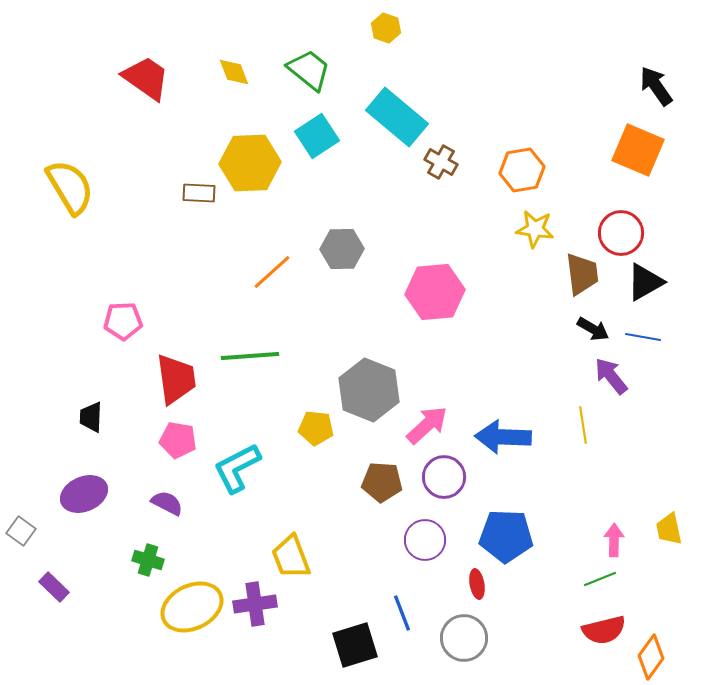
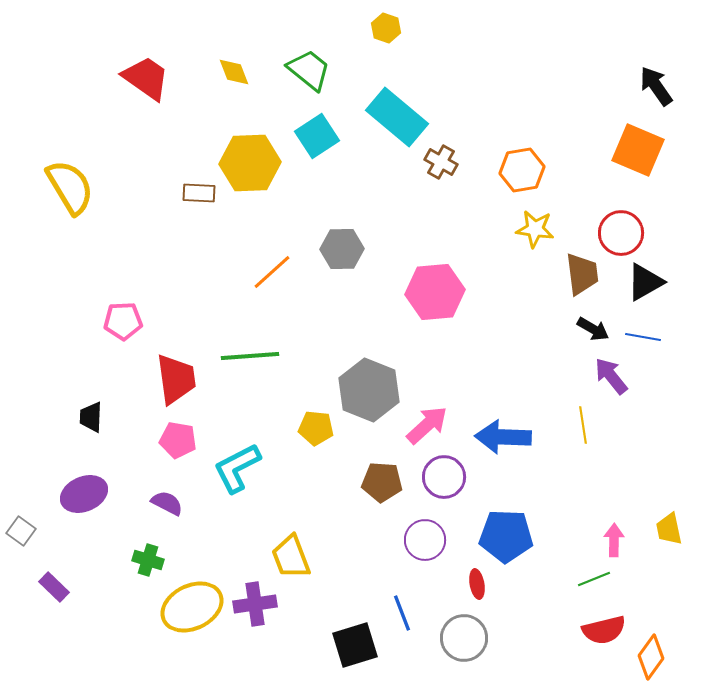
green line at (600, 579): moved 6 px left
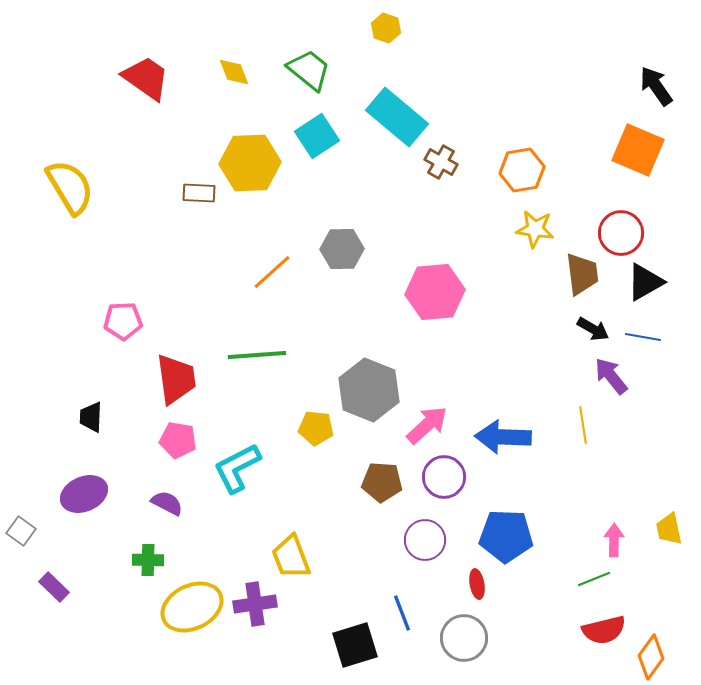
green line at (250, 356): moved 7 px right, 1 px up
green cross at (148, 560): rotated 16 degrees counterclockwise
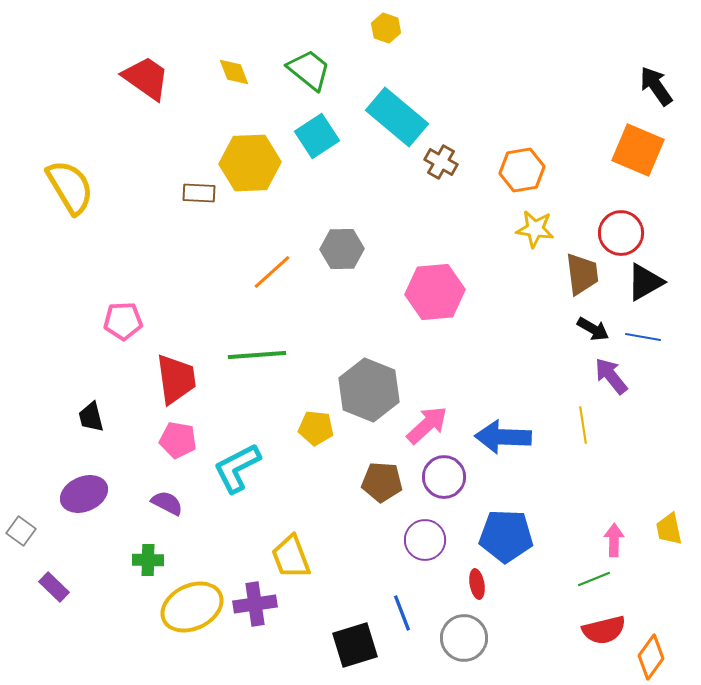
black trapezoid at (91, 417): rotated 16 degrees counterclockwise
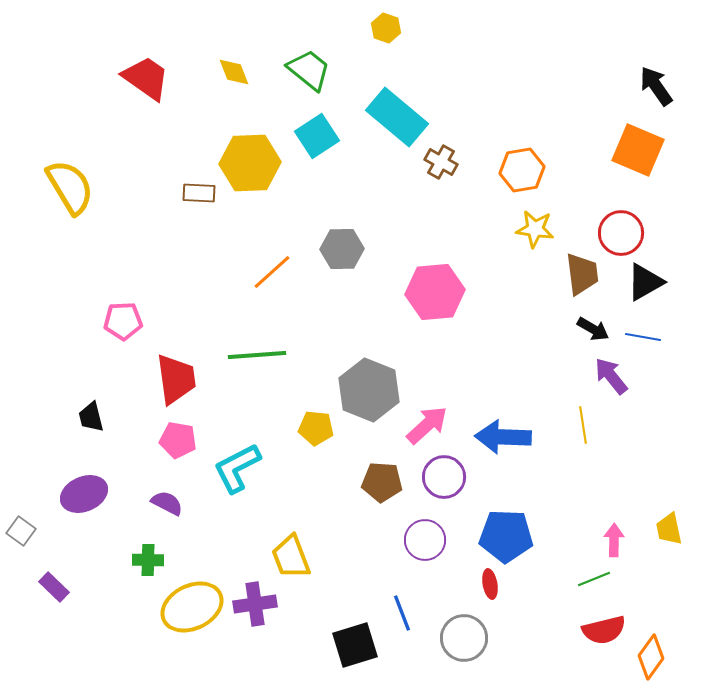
red ellipse at (477, 584): moved 13 px right
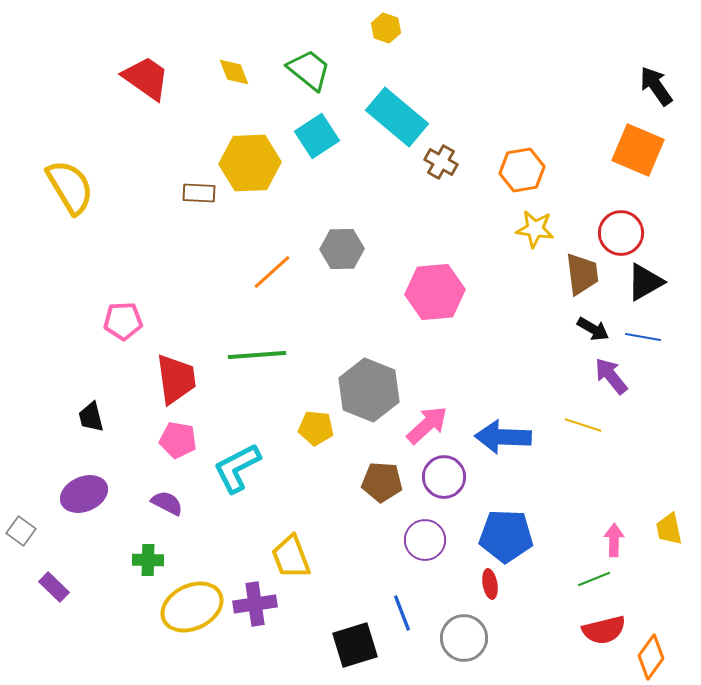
yellow line at (583, 425): rotated 63 degrees counterclockwise
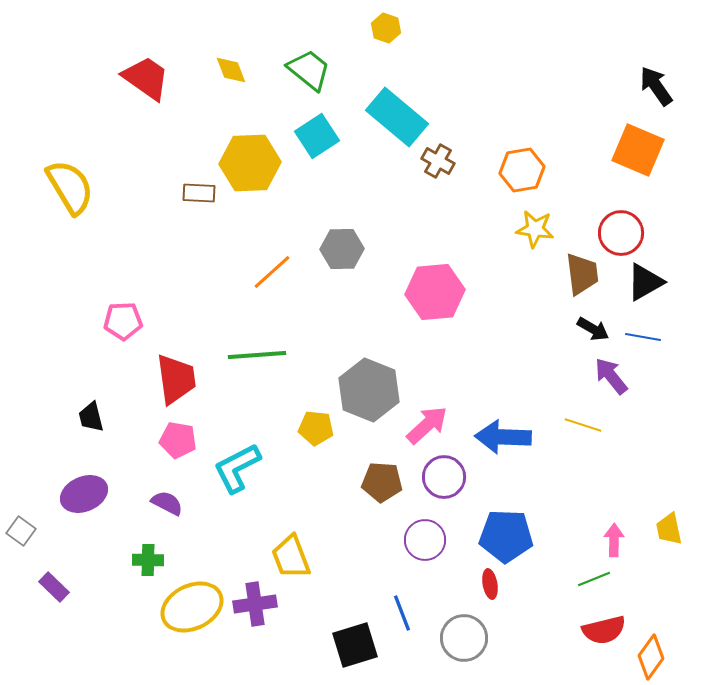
yellow diamond at (234, 72): moved 3 px left, 2 px up
brown cross at (441, 162): moved 3 px left, 1 px up
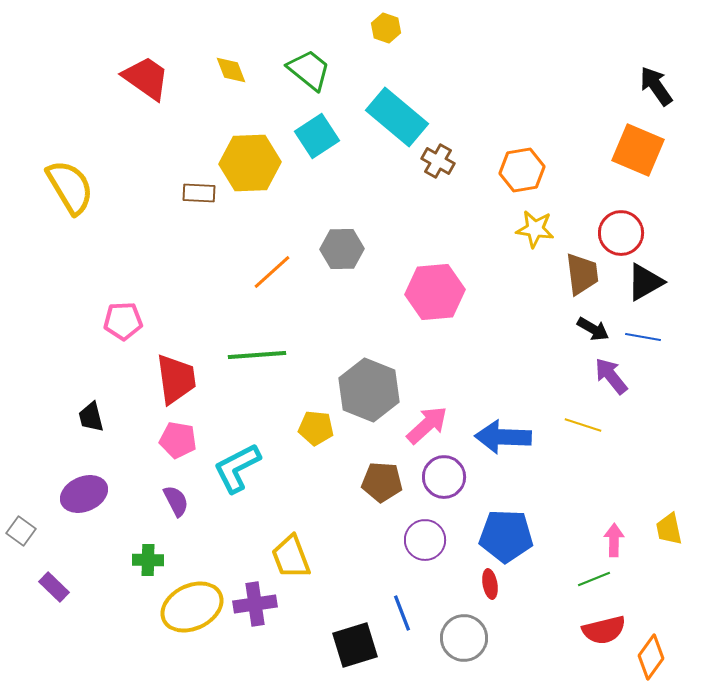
purple semicircle at (167, 503): moved 9 px right, 2 px up; rotated 36 degrees clockwise
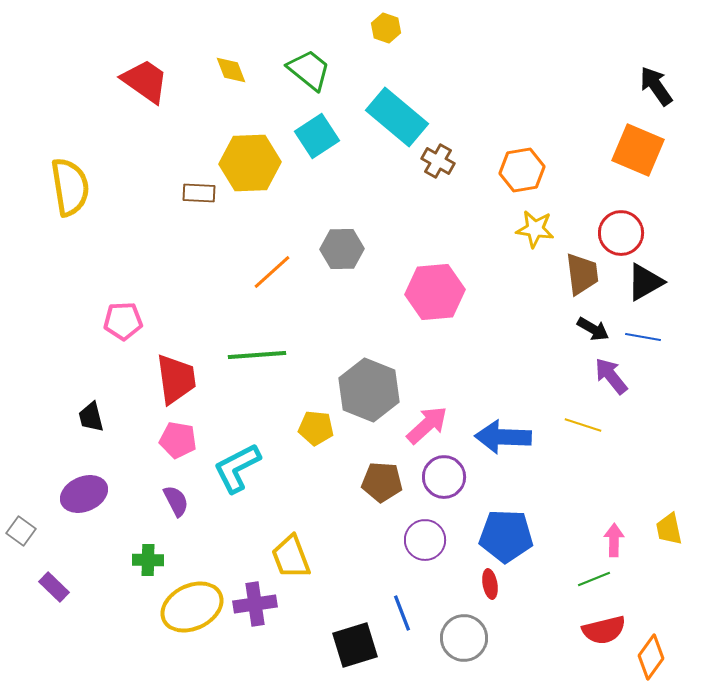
red trapezoid at (146, 78): moved 1 px left, 3 px down
yellow semicircle at (70, 187): rotated 22 degrees clockwise
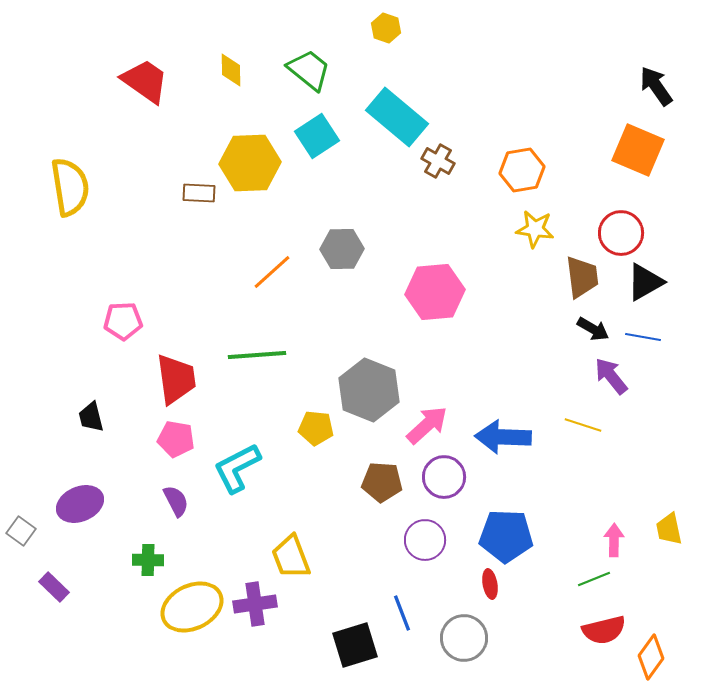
yellow diamond at (231, 70): rotated 20 degrees clockwise
brown trapezoid at (582, 274): moved 3 px down
pink pentagon at (178, 440): moved 2 px left, 1 px up
purple ellipse at (84, 494): moved 4 px left, 10 px down
